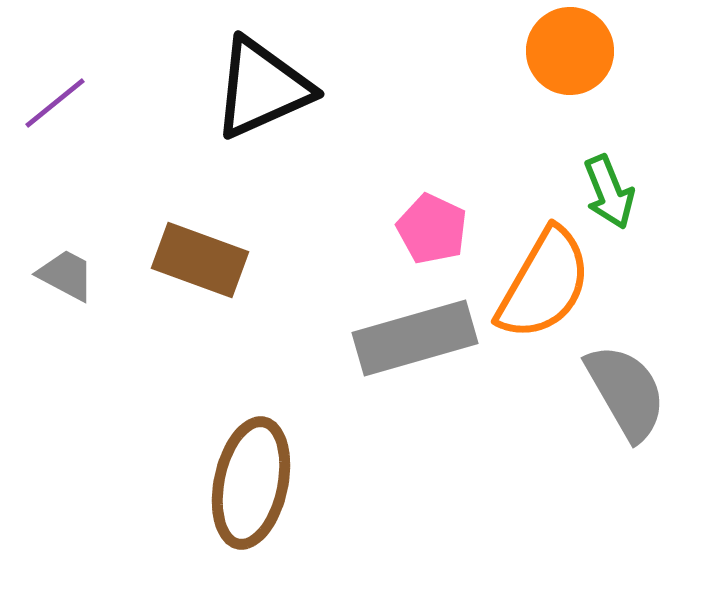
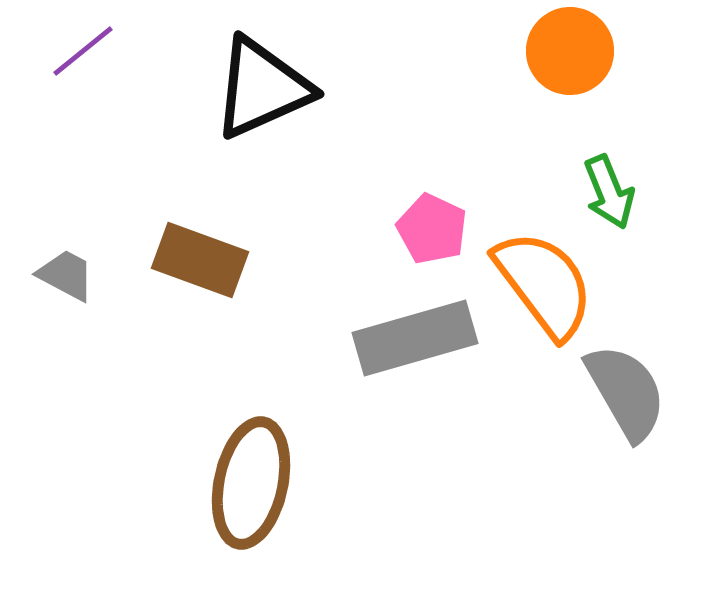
purple line: moved 28 px right, 52 px up
orange semicircle: rotated 67 degrees counterclockwise
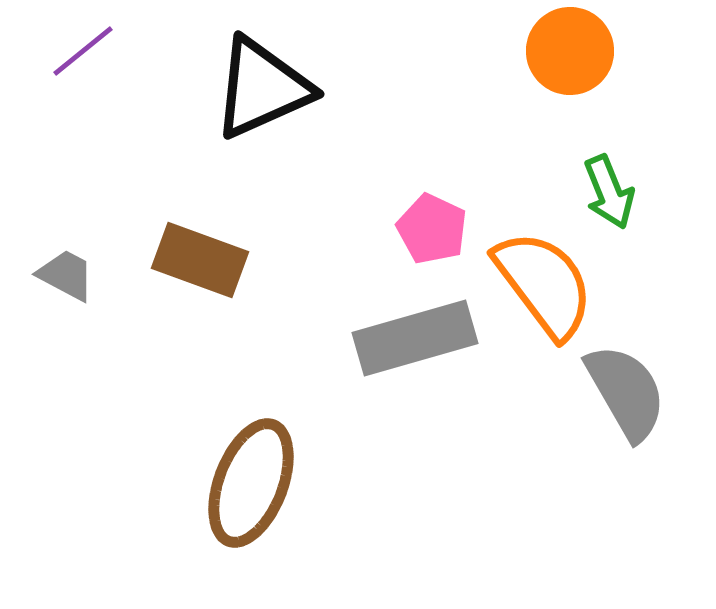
brown ellipse: rotated 9 degrees clockwise
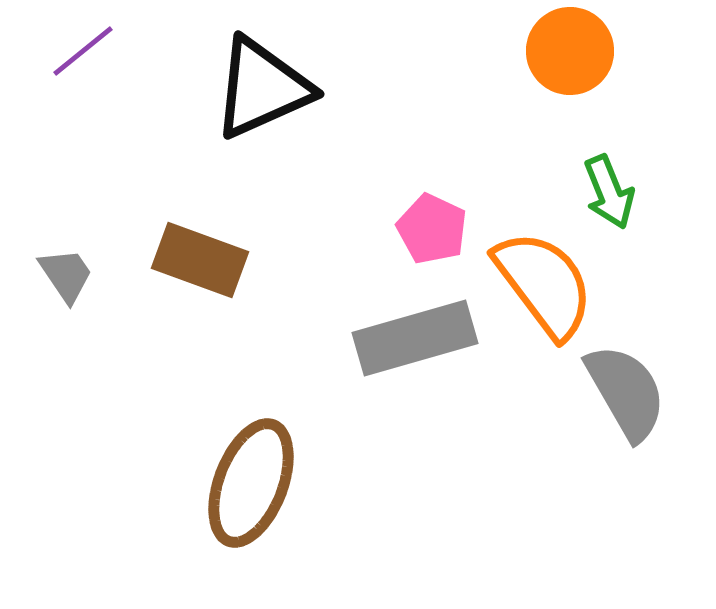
gray trapezoid: rotated 28 degrees clockwise
